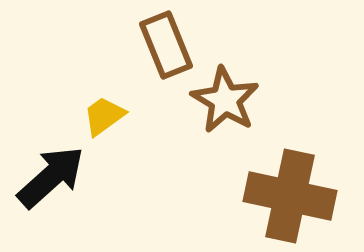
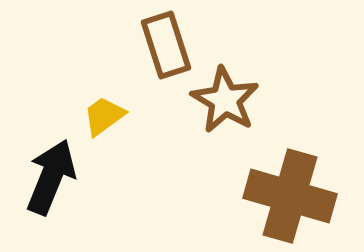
brown rectangle: rotated 4 degrees clockwise
black arrow: rotated 26 degrees counterclockwise
brown cross: rotated 4 degrees clockwise
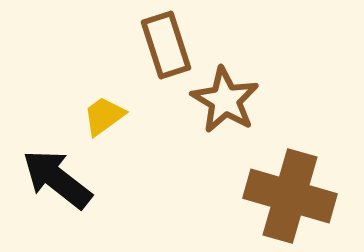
black arrow: moved 6 px right, 2 px down; rotated 74 degrees counterclockwise
